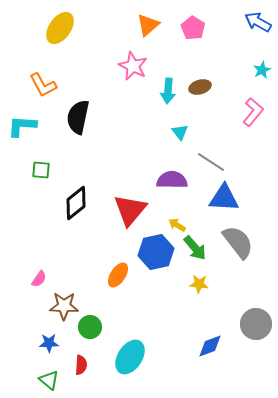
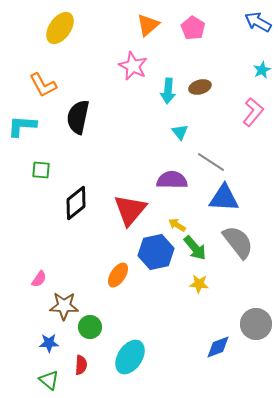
blue diamond: moved 8 px right, 1 px down
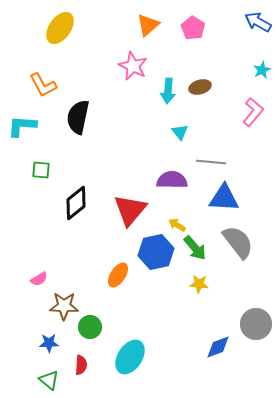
gray line: rotated 28 degrees counterclockwise
pink semicircle: rotated 24 degrees clockwise
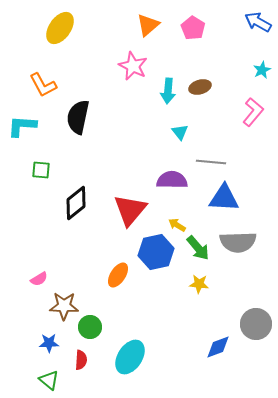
gray semicircle: rotated 126 degrees clockwise
green arrow: moved 3 px right
red semicircle: moved 5 px up
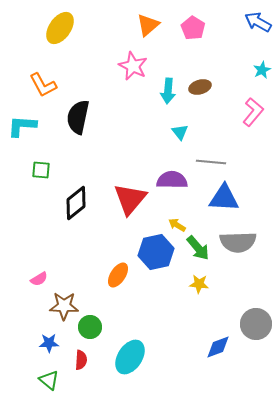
red triangle: moved 11 px up
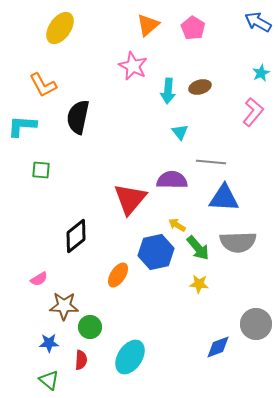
cyan star: moved 1 px left, 3 px down
black diamond: moved 33 px down
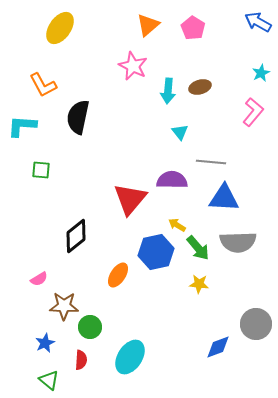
blue star: moved 4 px left; rotated 24 degrees counterclockwise
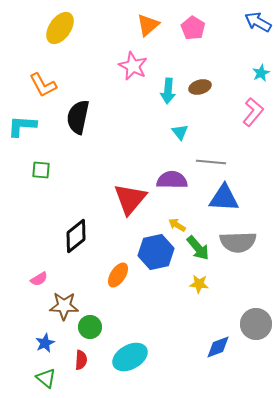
cyan ellipse: rotated 28 degrees clockwise
green triangle: moved 3 px left, 2 px up
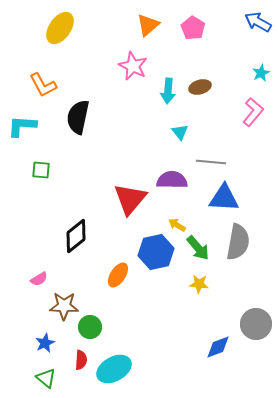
gray semicircle: rotated 78 degrees counterclockwise
cyan ellipse: moved 16 px left, 12 px down
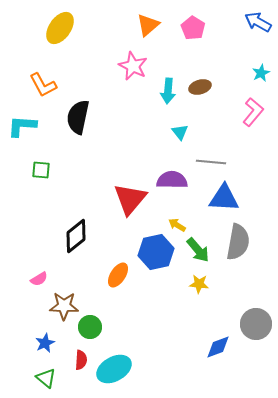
green arrow: moved 2 px down
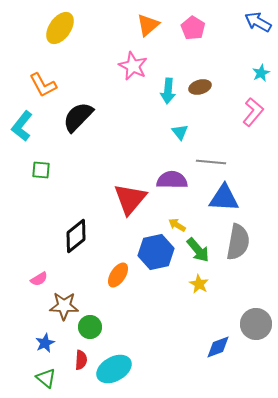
black semicircle: rotated 32 degrees clockwise
cyan L-shape: rotated 56 degrees counterclockwise
yellow star: rotated 24 degrees clockwise
